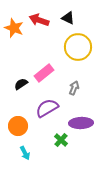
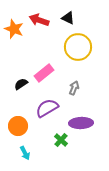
orange star: moved 1 px down
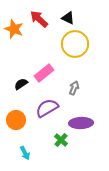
red arrow: moved 1 px up; rotated 24 degrees clockwise
yellow circle: moved 3 px left, 3 px up
orange circle: moved 2 px left, 6 px up
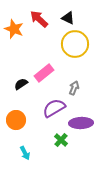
purple semicircle: moved 7 px right
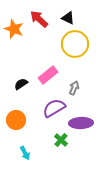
pink rectangle: moved 4 px right, 2 px down
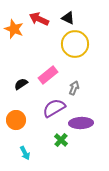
red arrow: rotated 18 degrees counterclockwise
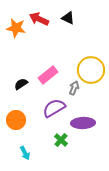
orange star: moved 2 px right, 1 px up; rotated 12 degrees counterclockwise
yellow circle: moved 16 px right, 26 px down
purple ellipse: moved 2 px right
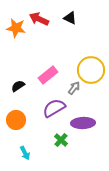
black triangle: moved 2 px right
black semicircle: moved 3 px left, 2 px down
gray arrow: rotated 16 degrees clockwise
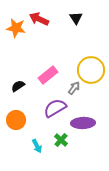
black triangle: moved 6 px right; rotated 32 degrees clockwise
purple semicircle: moved 1 px right
cyan arrow: moved 12 px right, 7 px up
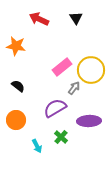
orange star: moved 18 px down
pink rectangle: moved 14 px right, 8 px up
black semicircle: rotated 72 degrees clockwise
purple ellipse: moved 6 px right, 2 px up
green cross: moved 3 px up
